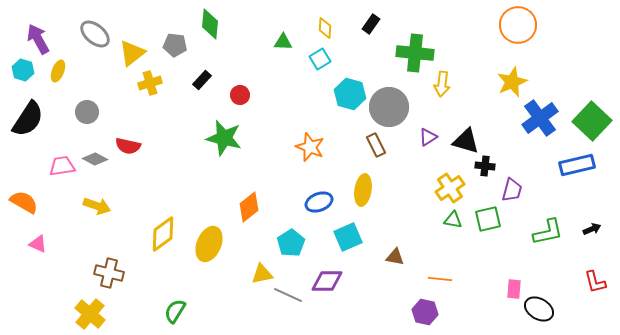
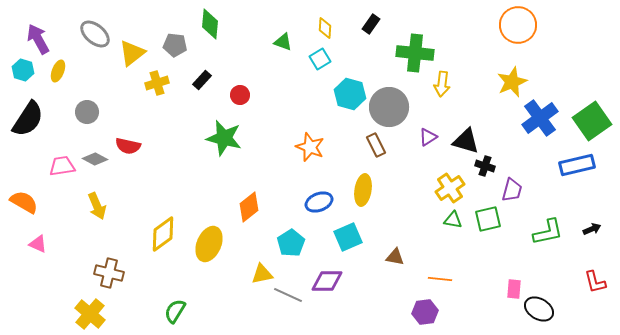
green triangle at (283, 42): rotated 18 degrees clockwise
yellow cross at (150, 83): moved 7 px right
green square at (592, 121): rotated 12 degrees clockwise
black cross at (485, 166): rotated 12 degrees clockwise
yellow arrow at (97, 206): rotated 48 degrees clockwise
purple hexagon at (425, 312): rotated 20 degrees counterclockwise
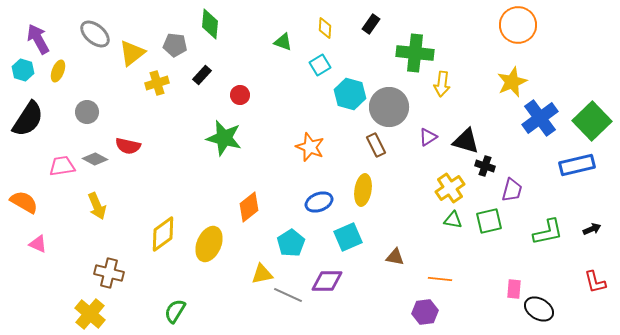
cyan square at (320, 59): moved 6 px down
black rectangle at (202, 80): moved 5 px up
green square at (592, 121): rotated 9 degrees counterclockwise
green square at (488, 219): moved 1 px right, 2 px down
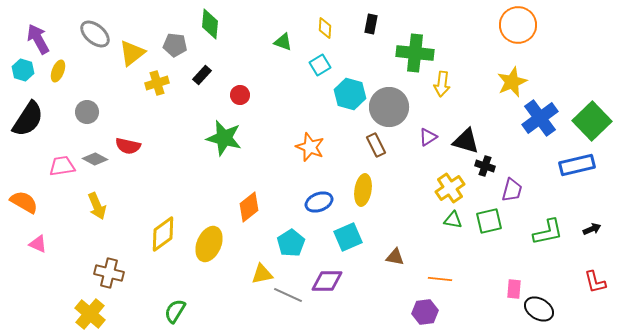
black rectangle at (371, 24): rotated 24 degrees counterclockwise
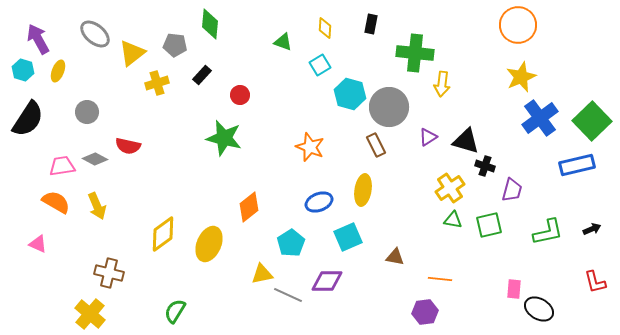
yellow star at (512, 82): moved 9 px right, 5 px up
orange semicircle at (24, 202): moved 32 px right
green square at (489, 221): moved 4 px down
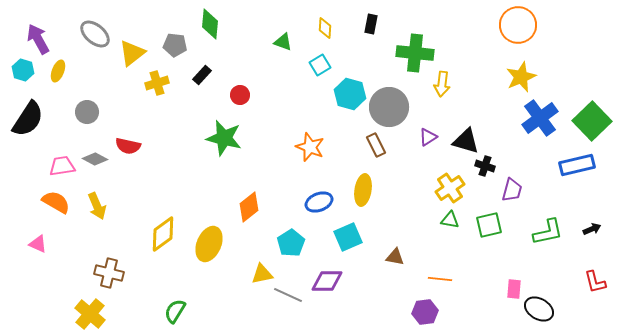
green triangle at (453, 220): moved 3 px left
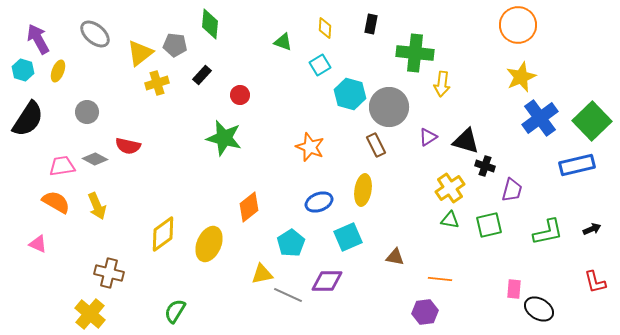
yellow triangle at (132, 53): moved 8 px right
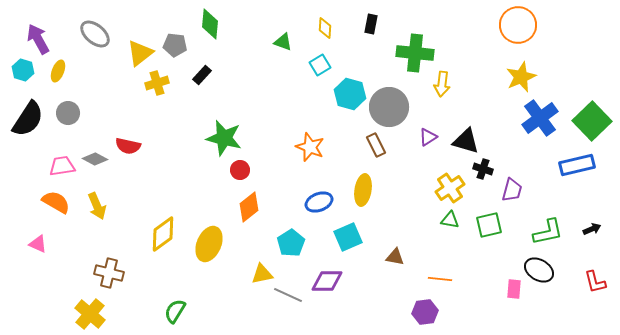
red circle at (240, 95): moved 75 px down
gray circle at (87, 112): moved 19 px left, 1 px down
black cross at (485, 166): moved 2 px left, 3 px down
black ellipse at (539, 309): moved 39 px up
